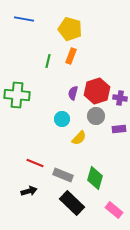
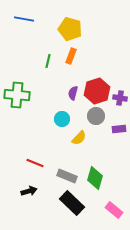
gray rectangle: moved 4 px right, 1 px down
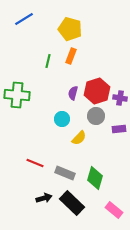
blue line: rotated 42 degrees counterclockwise
gray rectangle: moved 2 px left, 3 px up
black arrow: moved 15 px right, 7 px down
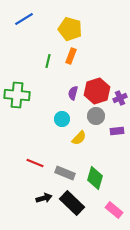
purple cross: rotated 32 degrees counterclockwise
purple rectangle: moved 2 px left, 2 px down
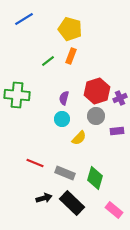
green line: rotated 40 degrees clockwise
purple semicircle: moved 9 px left, 5 px down
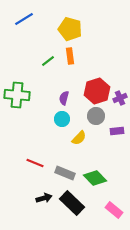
orange rectangle: moved 1 px left; rotated 28 degrees counterclockwise
green diamond: rotated 60 degrees counterclockwise
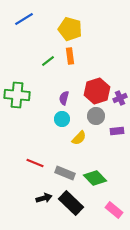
black rectangle: moved 1 px left
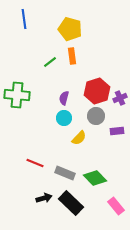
blue line: rotated 66 degrees counterclockwise
orange rectangle: moved 2 px right
green line: moved 2 px right, 1 px down
cyan circle: moved 2 px right, 1 px up
pink rectangle: moved 2 px right, 4 px up; rotated 12 degrees clockwise
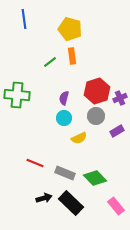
purple rectangle: rotated 24 degrees counterclockwise
yellow semicircle: rotated 21 degrees clockwise
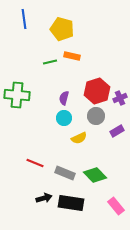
yellow pentagon: moved 8 px left
orange rectangle: rotated 70 degrees counterclockwise
green line: rotated 24 degrees clockwise
green diamond: moved 3 px up
black rectangle: rotated 35 degrees counterclockwise
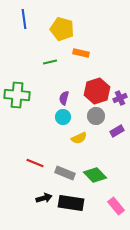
orange rectangle: moved 9 px right, 3 px up
cyan circle: moved 1 px left, 1 px up
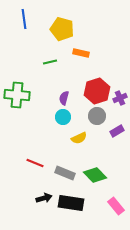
gray circle: moved 1 px right
